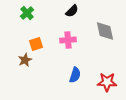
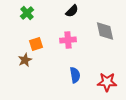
blue semicircle: rotated 28 degrees counterclockwise
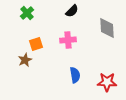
gray diamond: moved 2 px right, 3 px up; rotated 10 degrees clockwise
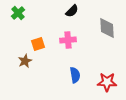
green cross: moved 9 px left
orange square: moved 2 px right
brown star: moved 1 px down
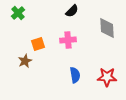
red star: moved 5 px up
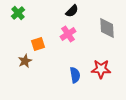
pink cross: moved 6 px up; rotated 28 degrees counterclockwise
red star: moved 6 px left, 8 px up
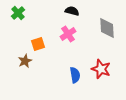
black semicircle: rotated 120 degrees counterclockwise
red star: rotated 18 degrees clockwise
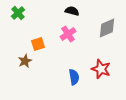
gray diamond: rotated 70 degrees clockwise
blue semicircle: moved 1 px left, 2 px down
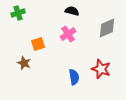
green cross: rotated 24 degrees clockwise
brown star: moved 1 px left, 2 px down; rotated 24 degrees counterclockwise
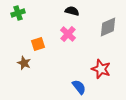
gray diamond: moved 1 px right, 1 px up
pink cross: rotated 14 degrees counterclockwise
blue semicircle: moved 5 px right, 10 px down; rotated 28 degrees counterclockwise
